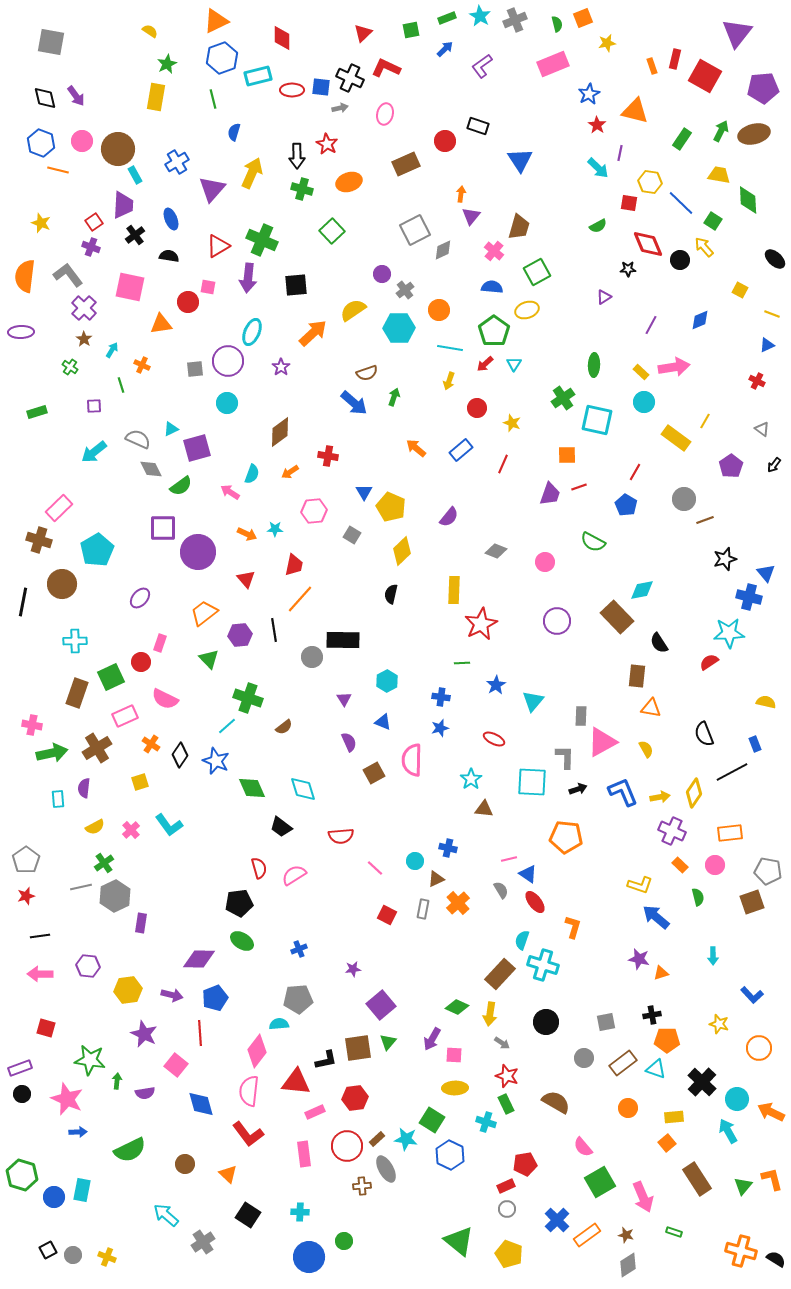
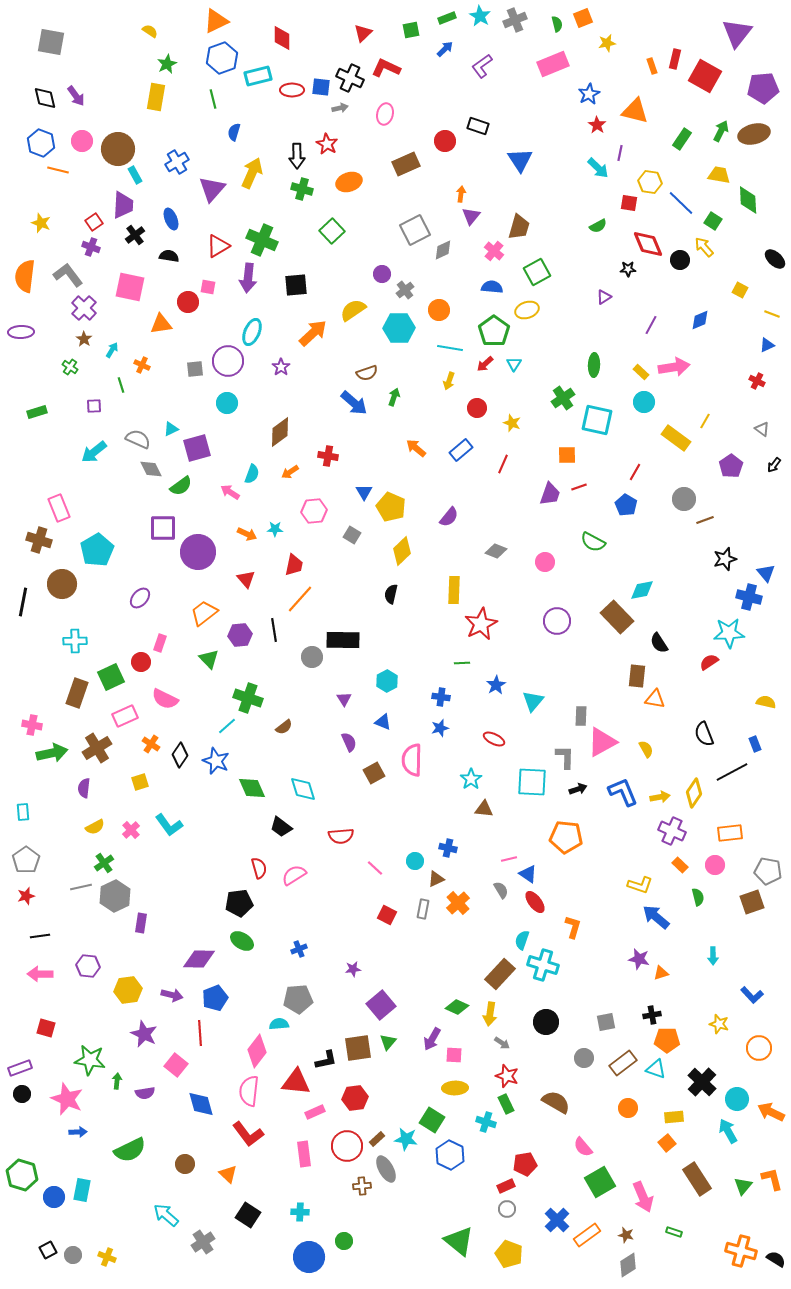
pink rectangle at (59, 508): rotated 68 degrees counterclockwise
orange triangle at (651, 708): moved 4 px right, 9 px up
cyan rectangle at (58, 799): moved 35 px left, 13 px down
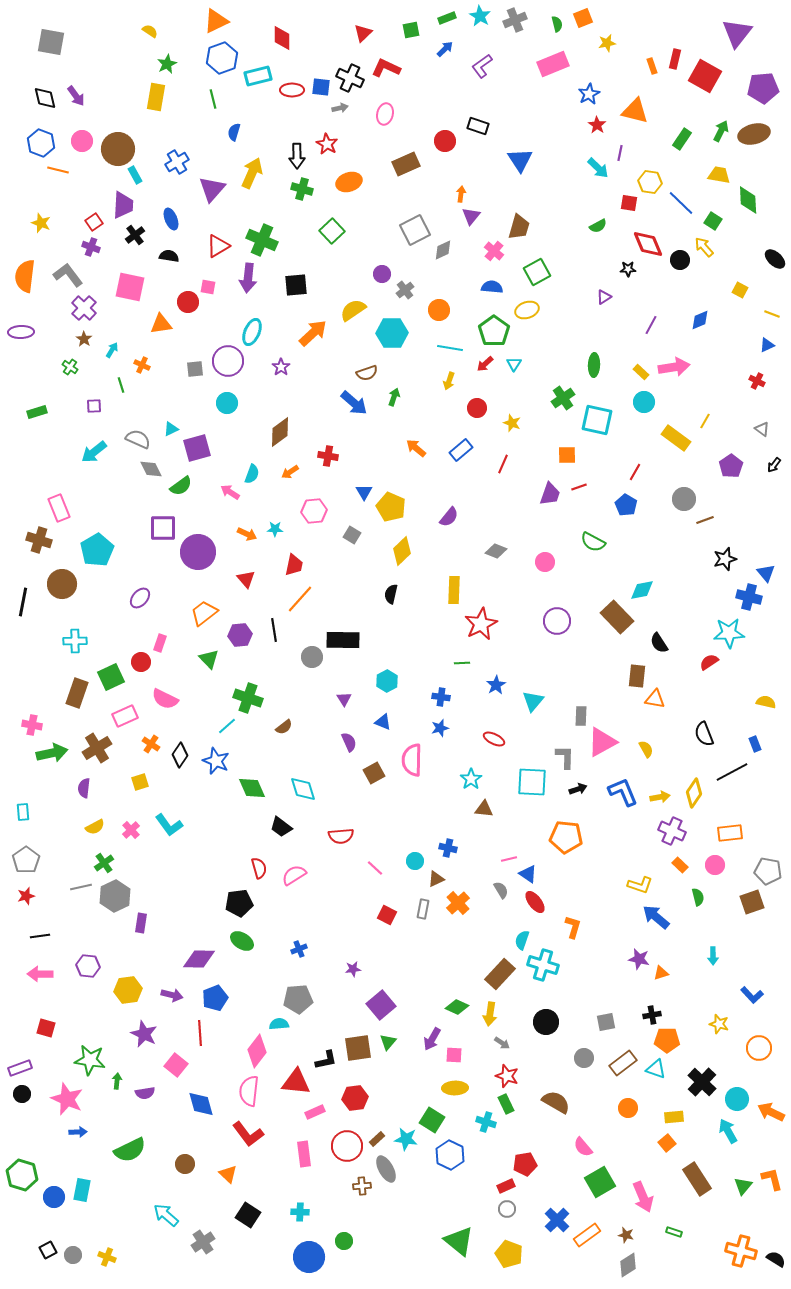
cyan hexagon at (399, 328): moved 7 px left, 5 px down
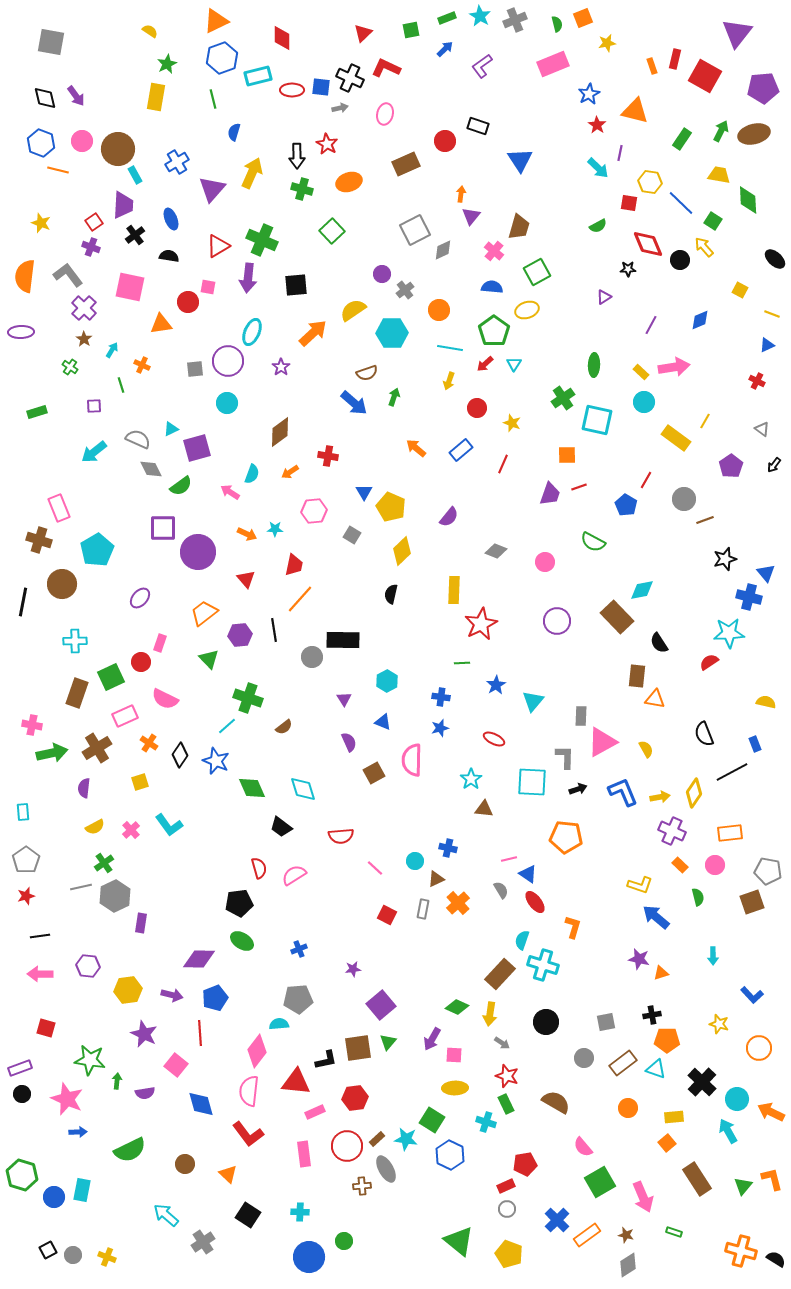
red line at (635, 472): moved 11 px right, 8 px down
orange cross at (151, 744): moved 2 px left, 1 px up
